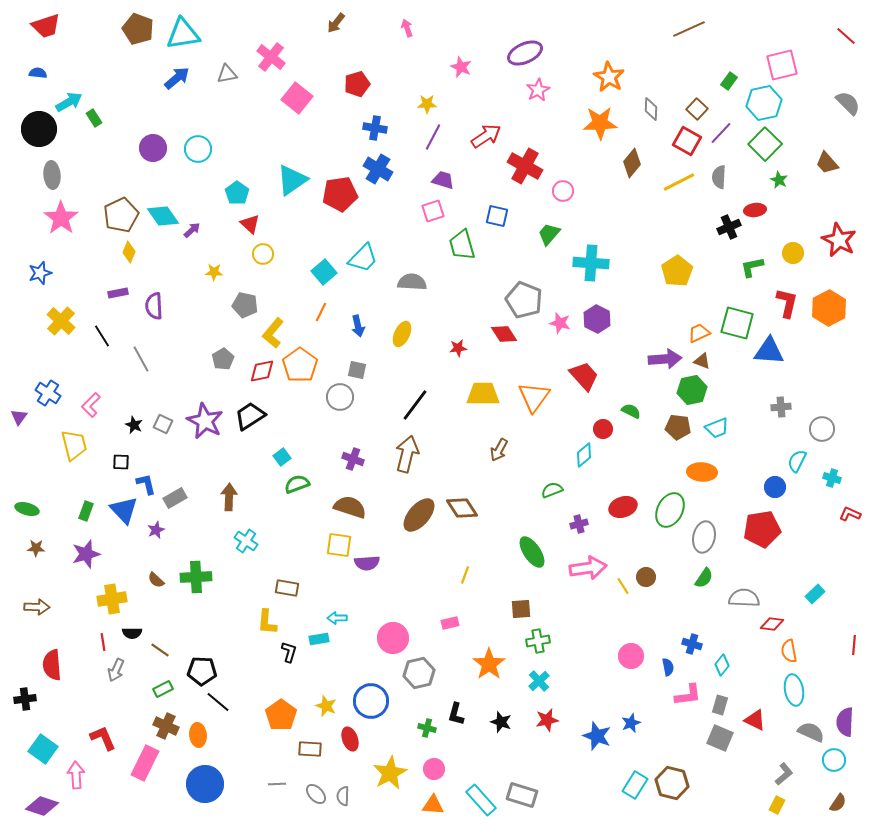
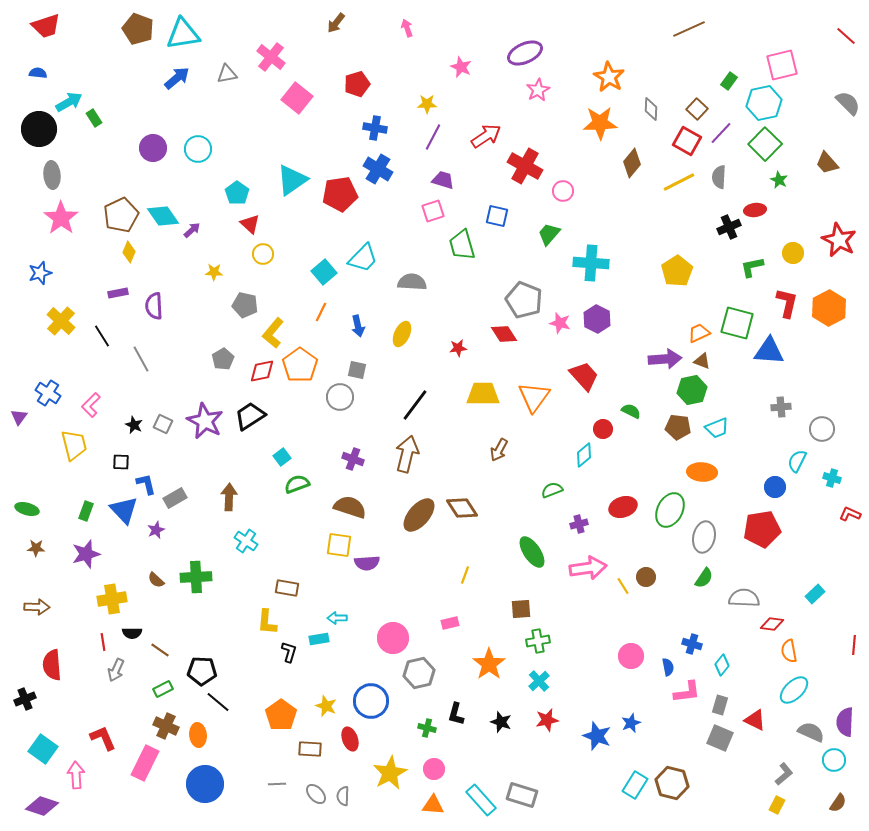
cyan ellipse at (794, 690): rotated 56 degrees clockwise
pink L-shape at (688, 695): moved 1 px left, 3 px up
black cross at (25, 699): rotated 15 degrees counterclockwise
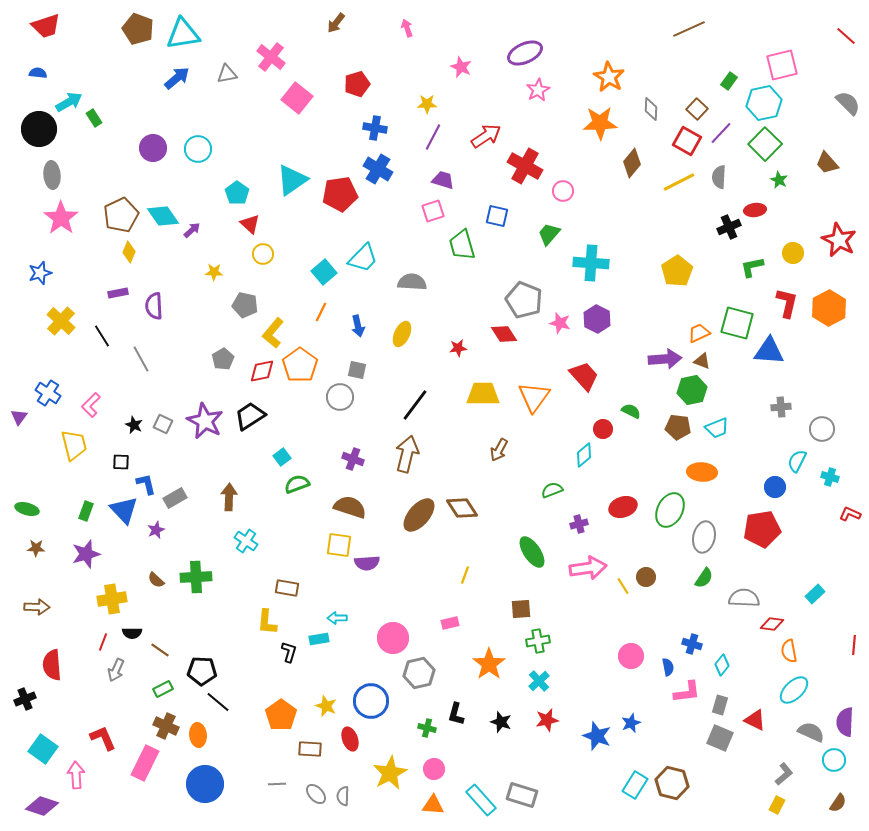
cyan cross at (832, 478): moved 2 px left, 1 px up
red line at (103, 642): rotated 30 degrees clockwise
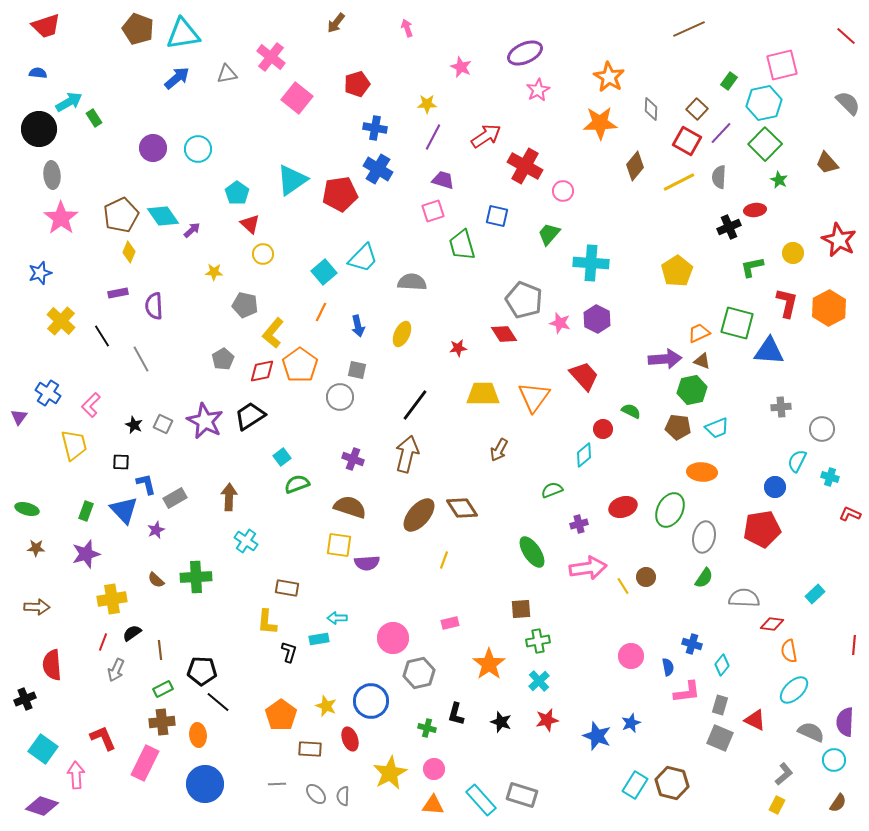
brown diamond at (632, 163): moved 3 px right, 3 px down
yellow line at (465, 575): moved 21 px left, 15 px up
black semicircle at (132, 633): rotated 144 degrees clockwise
brown line at (160, 650): rotated 48 degrees clockwise
brown cross at (166, 726): moved 4 px left, 4 px up; rotated 30 degrees counterclockwise
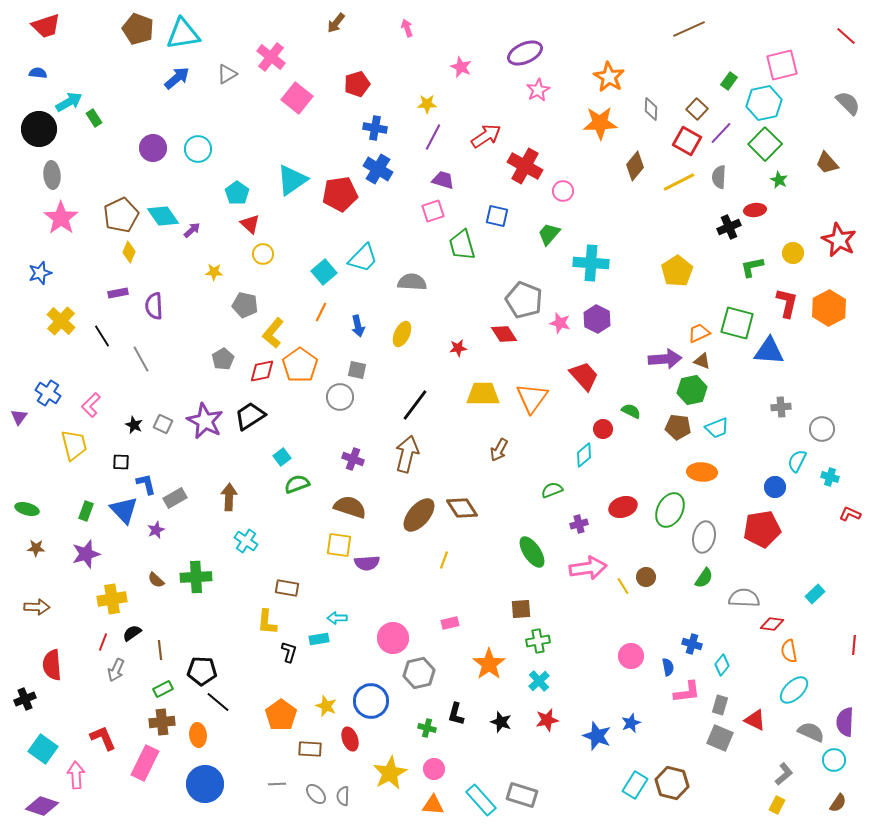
gray triangle at (227, 74): rotated 20 degrees counterclockwise
orange triangle at (534, 397): moved 2 px left, 1 px down
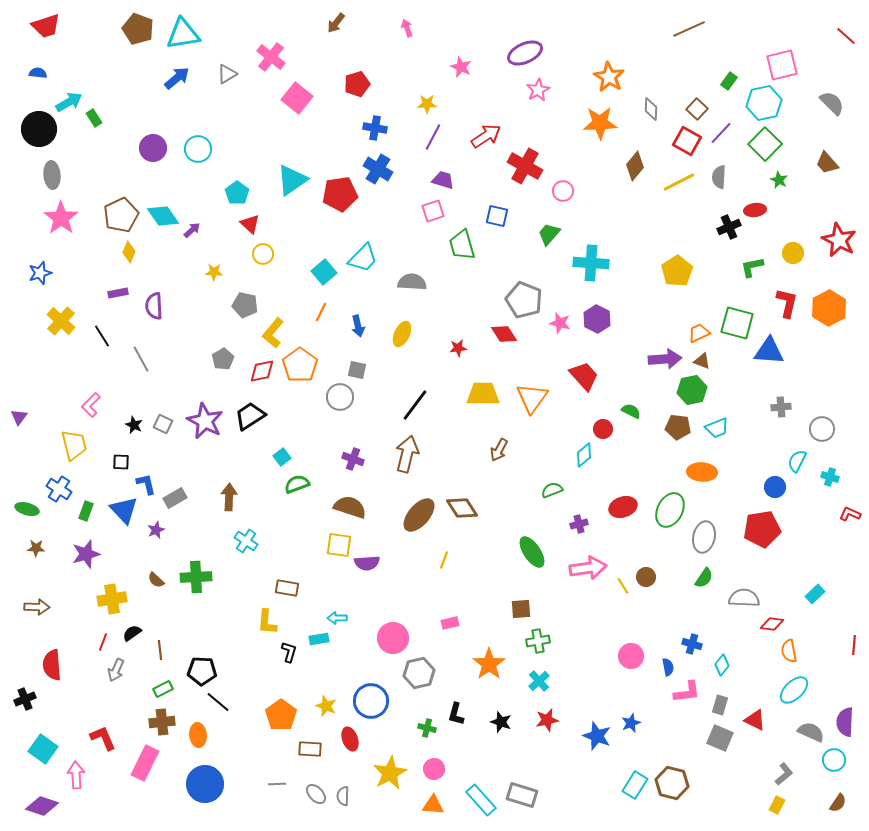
gray semicircle at (848, 103): moved 16 px left
blue cross at (48, 393): moved 11 px right, 96 px down
